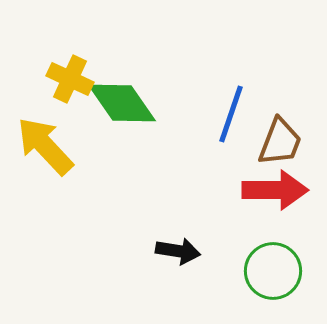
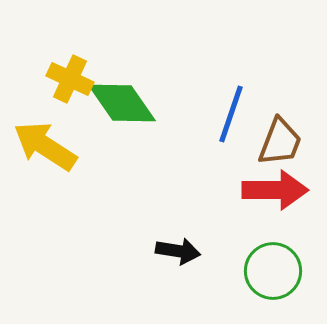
yellow arrow: rotated 14 degrees counterclockwise
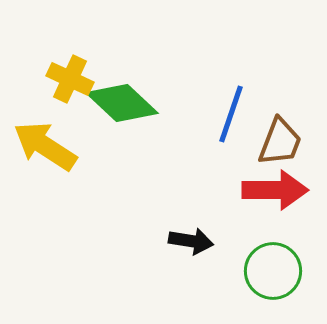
green diamond: rotated 12 degrees counterclockwise
black arrow: moved 13 px right, 10 px up
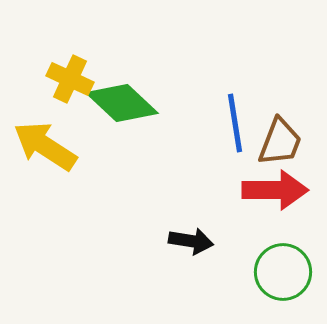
blue line: moved 4 px right, 9 px down; rotated 28 degrees counterclockwise
green circle: moved 10 px right, 1 px down
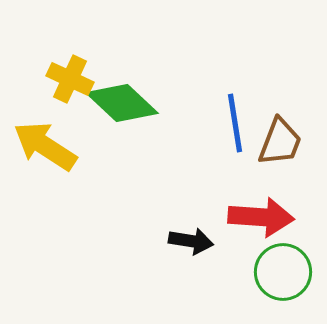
red arrow: moved 14 px left, 27 px down; rotated 4 degrees clockwise
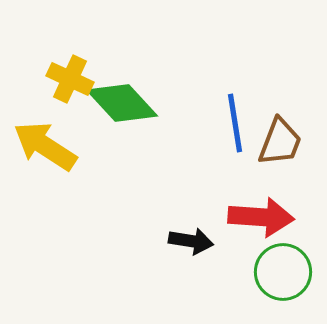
green diamond: rotated 4 degrees clockwise
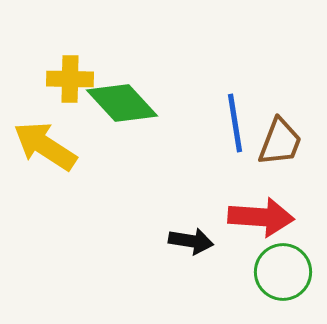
yellow cross: rotated 24 degrees counterclockwise
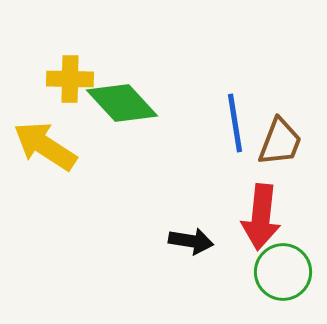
red arrow: rotated 92 degrees clockwise
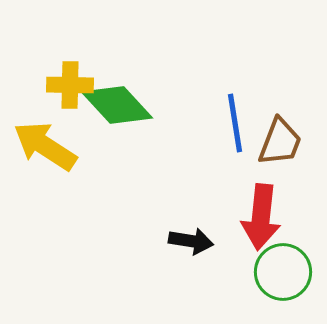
yellow cross: moved 6 px down
green diamond: moved 5 px left, 2 px down
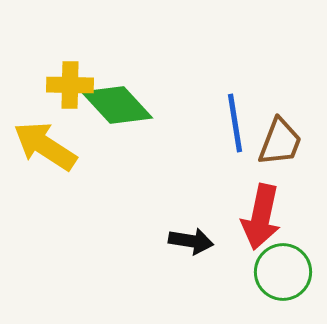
red arrow: rotated 6 degrees clockwise
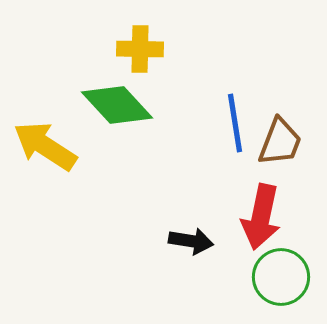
yellow cross: moved 70 px right, 36 px up
green circle: moved 2 px left, 5 px down
